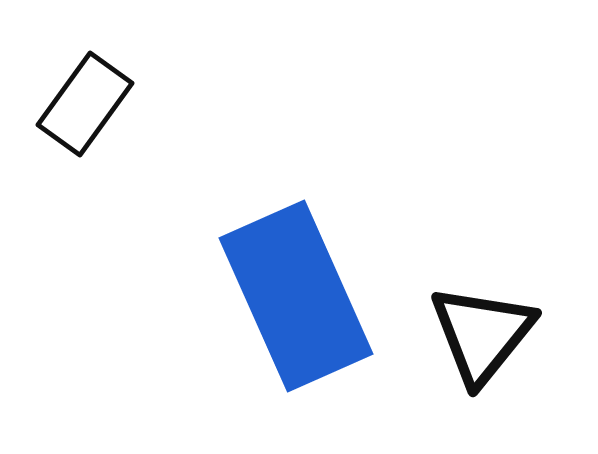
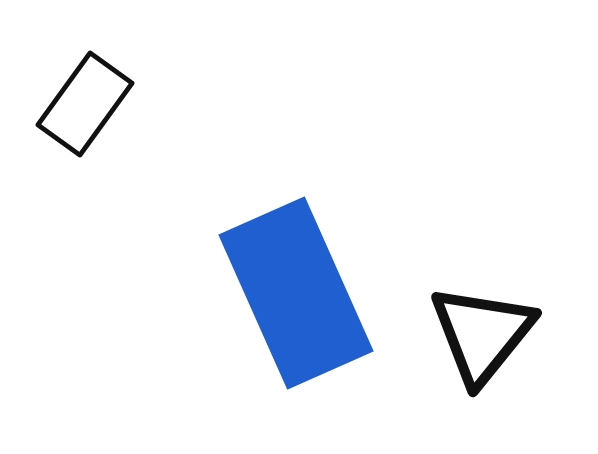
blue rectangle: moved 3 px up
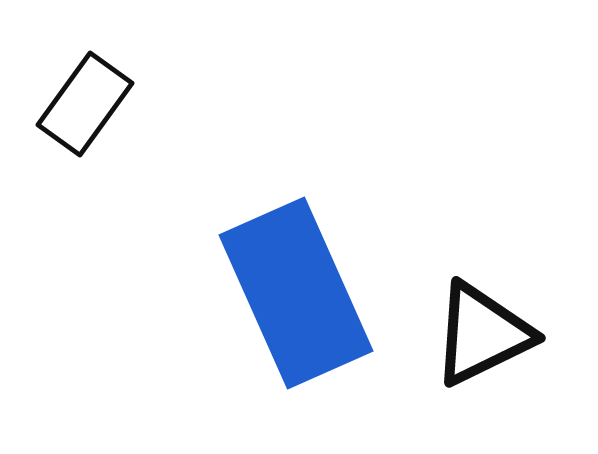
black triangle: rotated 25 degrees clockwise
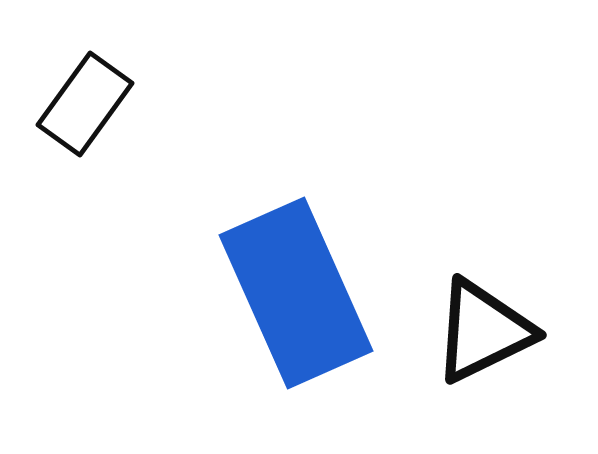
black triangle: moved 1 px right, 3 px up
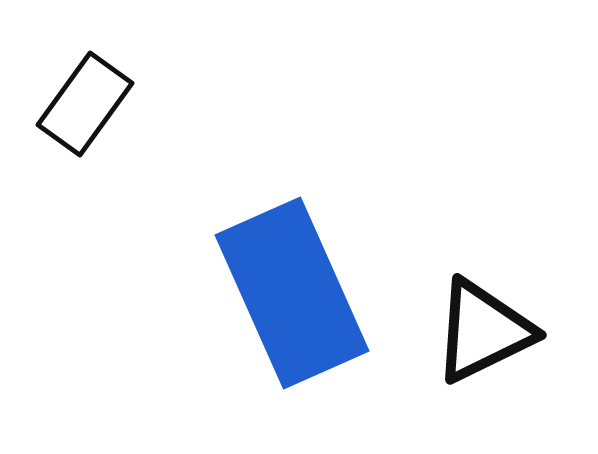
blue rectangle: moved 4 px left
